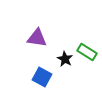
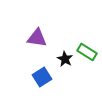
blue square: rotated 30 degrees clockwise
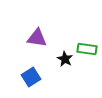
green rectangle: moved 3 px up; rotated 24 degrees counterclockwise
blue square: moved 11 px left
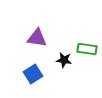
black star: moved 1 px left, 1 px down; rotated 21 degrees counterclockwise
blue square: moved 2 px right, 3 px up
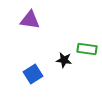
purple triangle: moved 7 px left, 18 px up
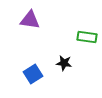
green rectangle: moved 12 px up
black star: moved 3 px down
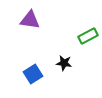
green rectangle: moved 1 px right, 1 px up; rotated 36 degrees counterclockwise
